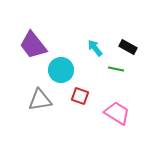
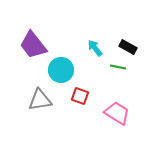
green line: moved 2 px right, 2 px up
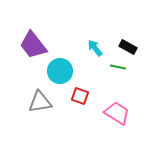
cyan circle: moved 1 px left, 1 px down
gray triangle: moved 2 px down
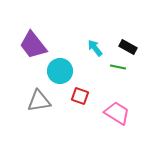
gray triangle: moved 1 px left, 1 px up
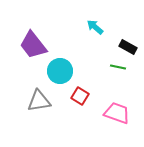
cyan arrow: moved 21 px up; rotated 12 degrees counterclockwise
red square: rotated 12 degrees clockwise
pink trapezoid: rotated 12 degrees counterclockwise
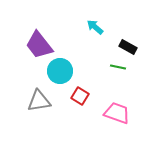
purple trapezoid: moved 6 px right
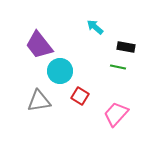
black rectangle: moved 2 px left; rotated 18 degrees counterclockwise
pink trapezoid: moved 1 px left, 1 px down; rotated 68 degrees counterclockwise
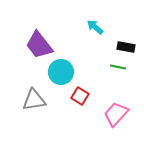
cyan circle: moved 1 px right, 1 px down
gray triangle: moved 5 px left, 1 px up
